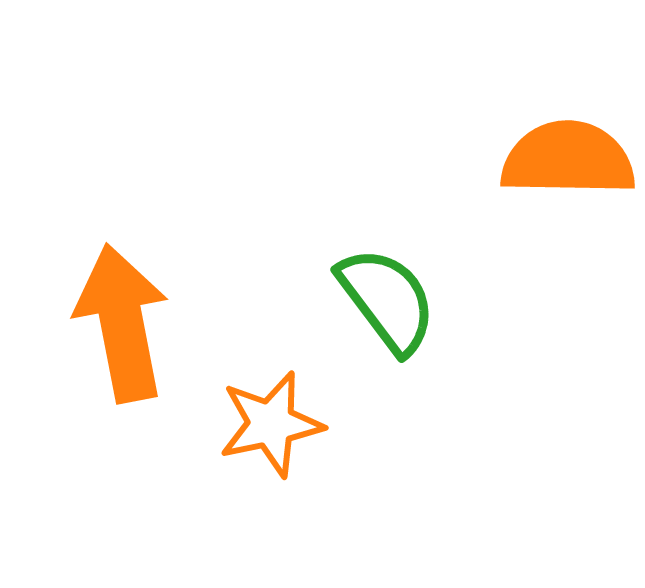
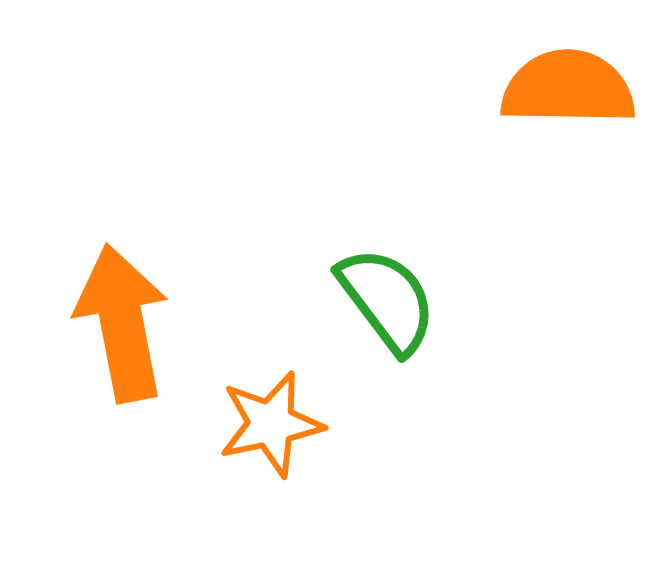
orange semicircle: moved 71 px up
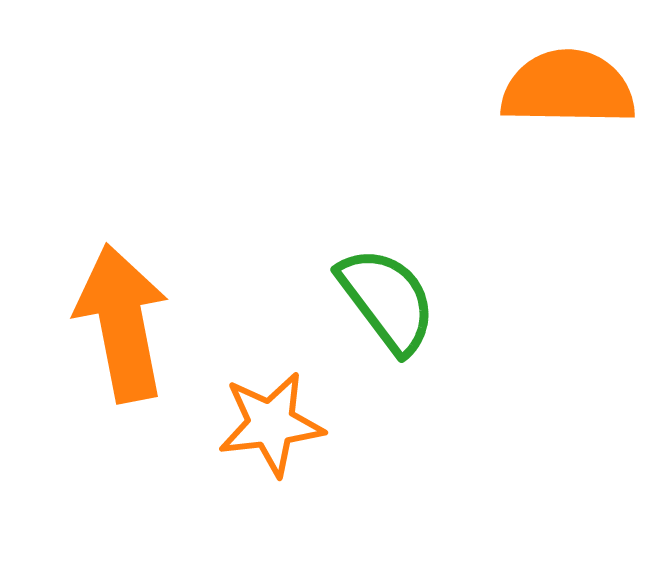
orange star: rotated 5 degrees clockwise
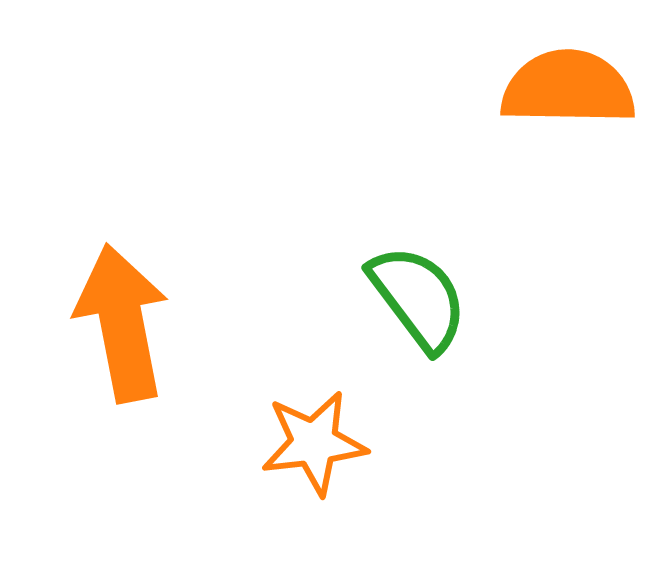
green semicircle: moved 31 px right, 2 px up
orange star: moved 43 px right, 19 px down
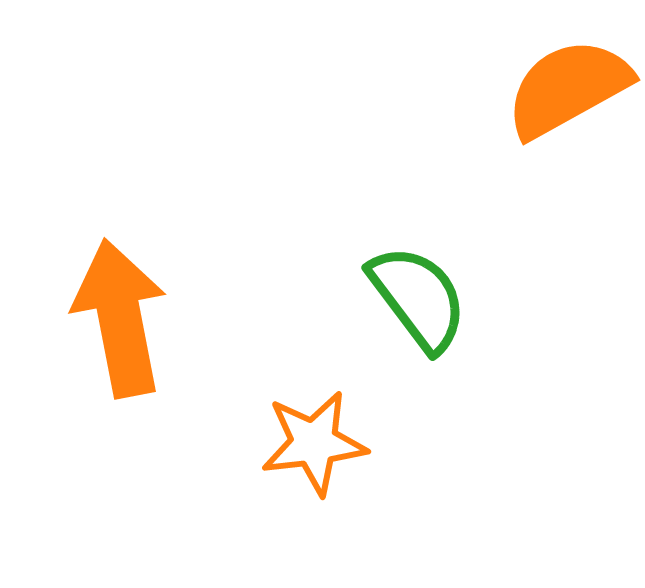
orange semicircle: rotated 30 degrees counterclockwise
orange arrow: moved 2 px left, 5 px up
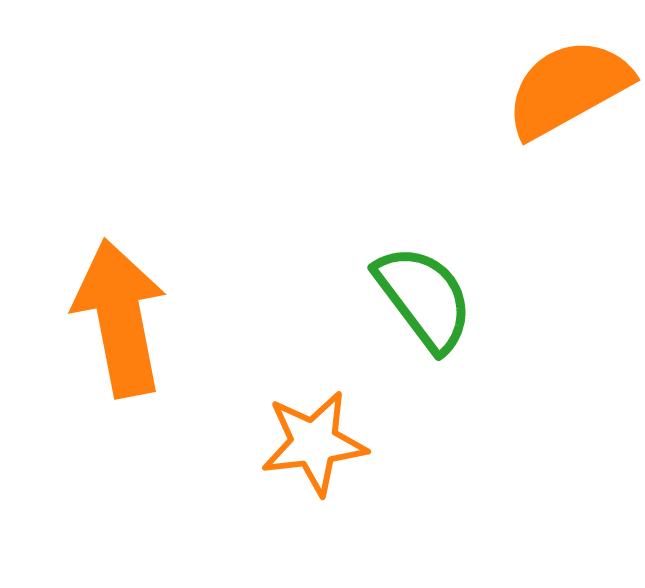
green semicircle: moved 6 px right
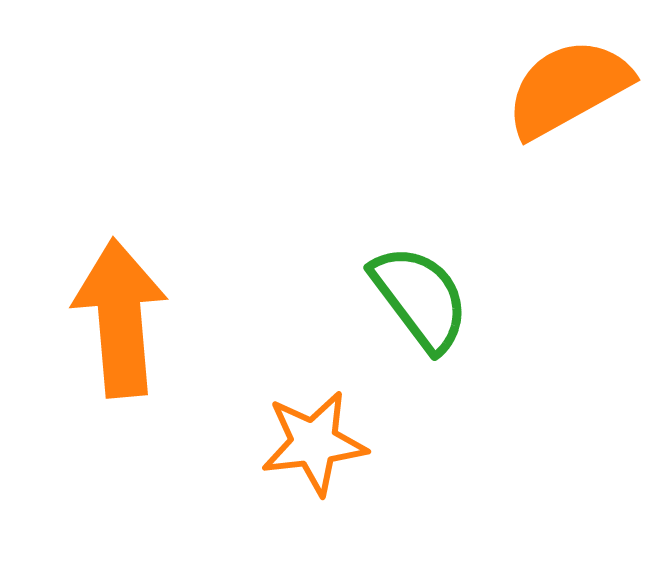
green semicircle: moved 4 px left
orange arrow: rotated 6 degrees clockwise
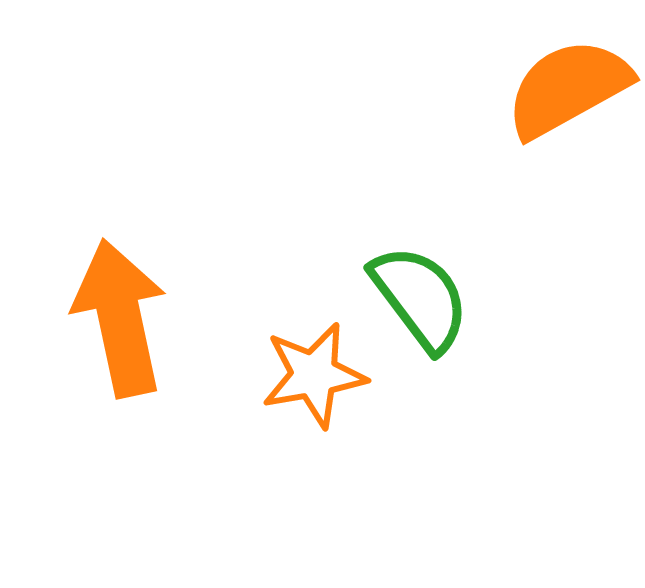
orange arrow: rotated 7 degrees counterclockwise
orange star: moved 68 px up; rotated 3 degrees counterclockwise
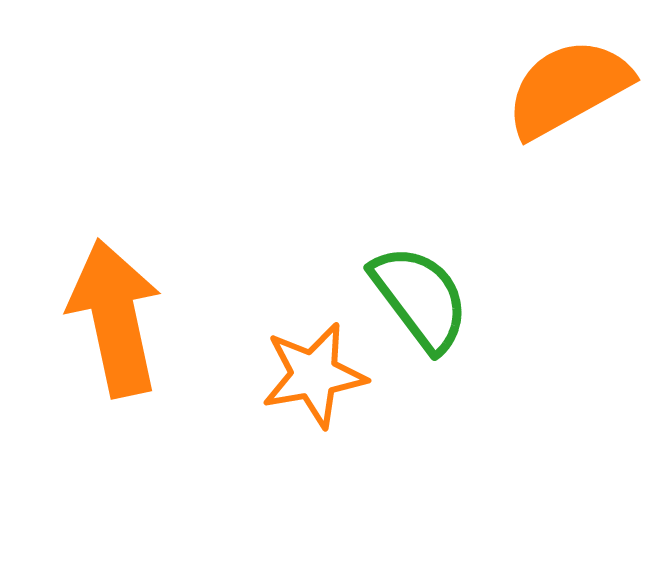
orange arrow: moved 5 px left
